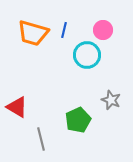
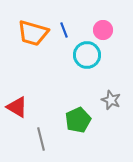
blue line: rotated 35 degrees counterclockwise
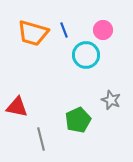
cyan circle: moved 1 px left
red triangle: rotated 20 degrees counterclockwise
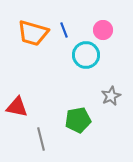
gray star: moved 4 px up; rotated 24 degrees clockwise
green pentagon: rotated 15 degrees clockwise
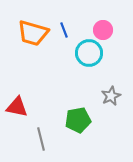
cyan circle: moved 3 px right, 2 px up
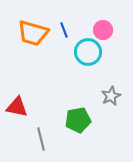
cyan circle: moved 1 px left, 1 px up
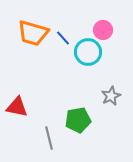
blue line: moved 1 px left, 8 px down; rotated 21 degrees counterclockwise
gray line: moved 8 px right, 1 px up
